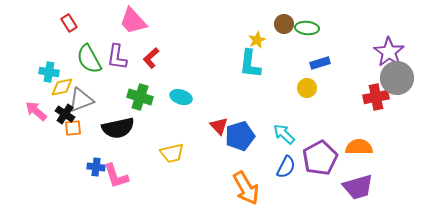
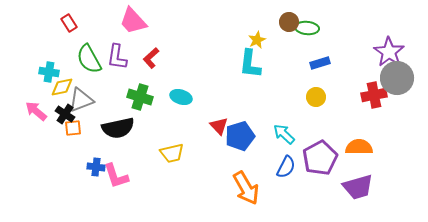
brown circle: moved 5 px right, 2 px up
yellow circle: moved 9 px right, 9 px down
red cross: moved 2 px left, 2 px up
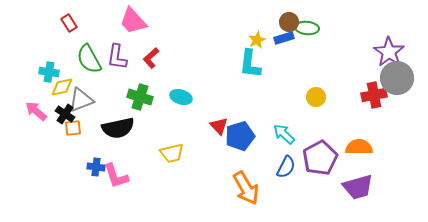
blue rectangle: moved 36 px left, 25 px up
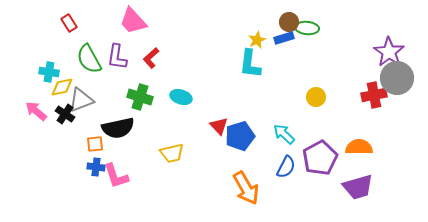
orange square: moved 22 px right, 16 px down
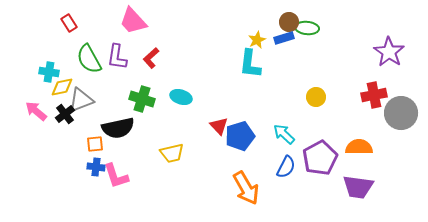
gray circle: moved 4 px right, 35 px down
green cross: moved 2 px right, 2 px down
black cross: rotated 18 degrees clockwise
purple trapezoid: rotated 24 degrees clockwise
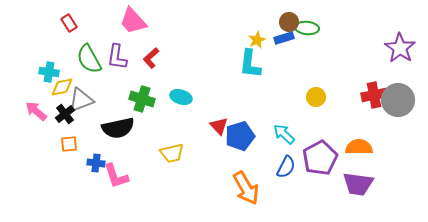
purple star: moved 11 px right, 4 px up
gray circle: moved 3 px left, 13 px up
orange square: moved 26 px left
blue cross: moved 4 px up
purple trapezoid: moved 3 px up
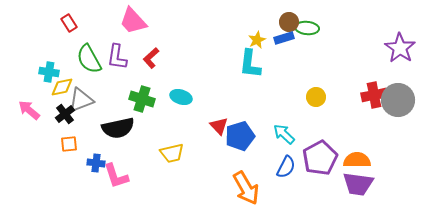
pink arrow: moved 7 px left, 1 px up
orange semicircle: moved 2 px left, 13 px down
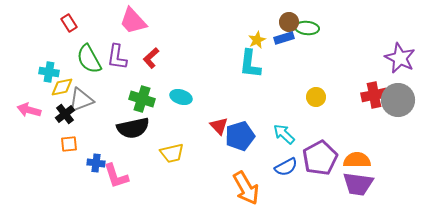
purple star: moved 10 px down; rotated 8 degrees counterclockwise
pink arrow: rotated 25 degrees counterclockwise
black semicircle: moved 15 px right
blue semicircle: rotated 35 degrees clockwise
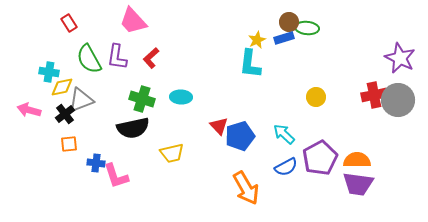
cyan ellipse: rotated 15 degrees counterclockwise
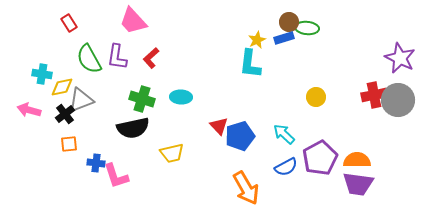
cyan cross: moved 7 px left, 2 px down
